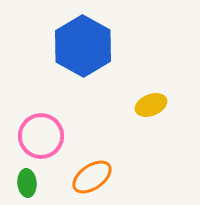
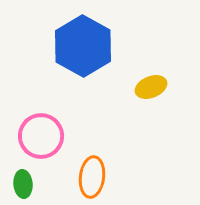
yellow ellipse: moved 18 px up
orange ellipse: rotated 48 degrees counterclockwise
green ellipse: moved 4 px left, 1 px down
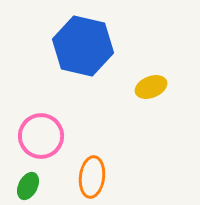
blue hexagon: rotated 16 degrees counterclockwise
green ellipse: moved 5 px right, 2 px down; rotated 32 degrees clockwise
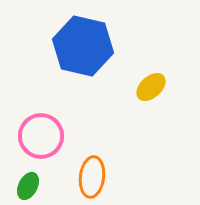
yellow ellipse: rotated 20 degrees counterclockwise
